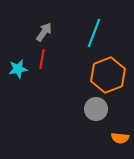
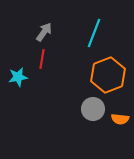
cyan star: moved 8 px down
gray circle: moved 3 px left
orange semicircle: moved 19 px up
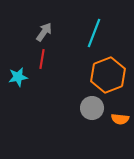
gray circle: moved 1 px left, 1 px up
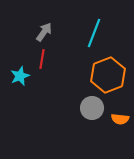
cyan star: moved 2 px right, 1 px up; rotated 12 degrees counterclockwise
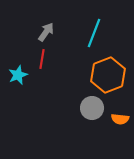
gray arrow: moved 2 px right
cyan star: moved 2 px left, 1 px up
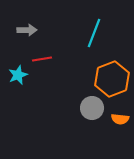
gray arrow: moved 19 px left, 2 px up; rotated 54 degrees clockwise
red line: rotated 72 degrees clockwise
orange hexagon: moved 4 px right, 4 px down
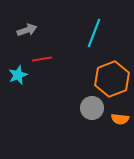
gray arrow: rotated 18 degrees counterclockwise
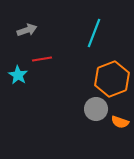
cyan star: rotated 18 degrees counterclockwise
gray circle: moved 4 px right, 1 px down
orange semicircle: moved 3 px down; rotated 12 degrees clockwise
